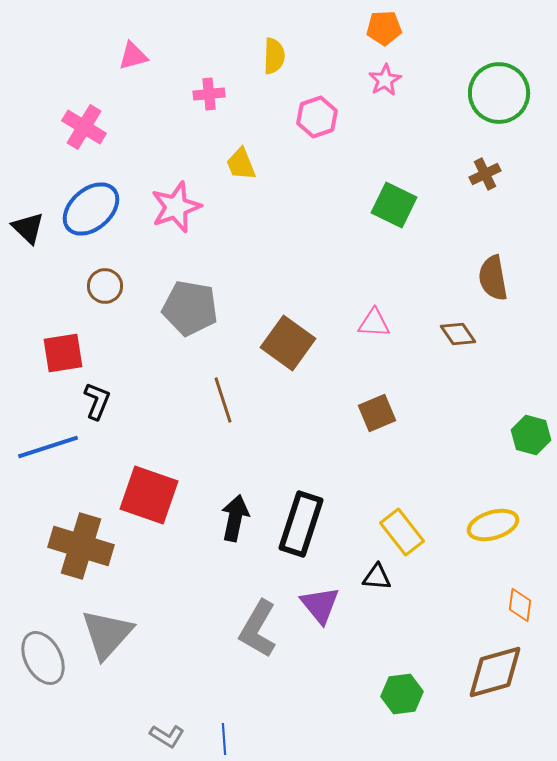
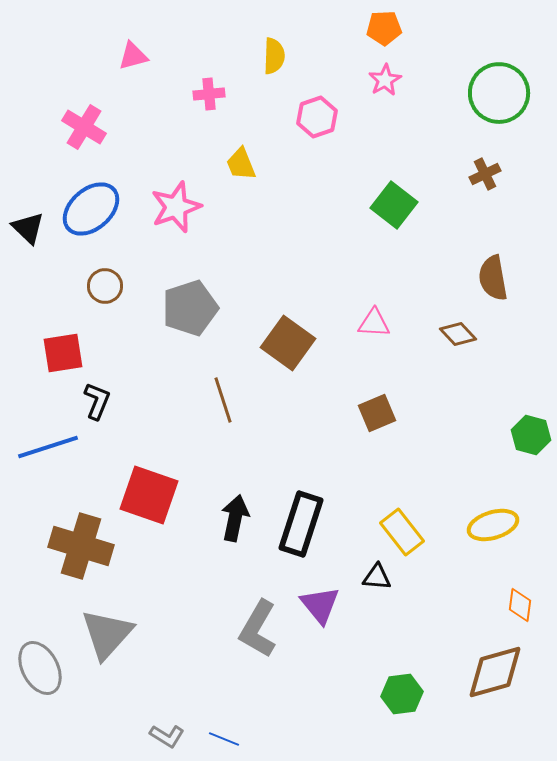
green square at (394, 205): rotated 12 degrees clockwise
gray pentagon at (190, 308): rotated 28 degrees counterclockwise
brown diamond at (458, 334): rotated 9 degrees counterclockwise
gray ellipse at (43, 658): moved 3 px left, 10 px down
blue line at (224, 739): rotated 64 degrees counterclockwise
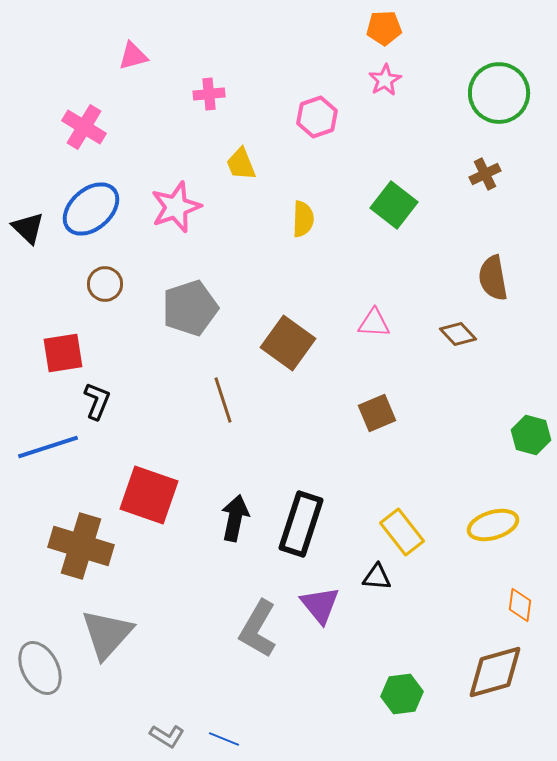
yellow semicircle at (274, 56): moved 29 px right, 163 px down
brown circle at (105, 286): moved 2 px up
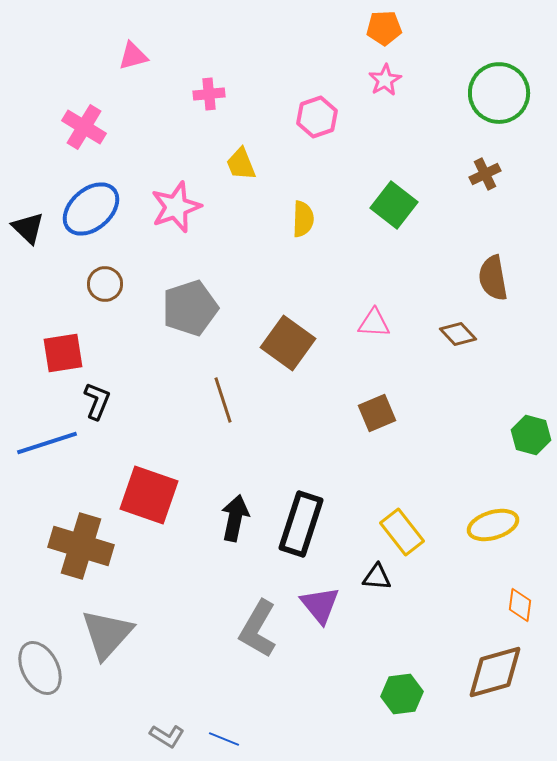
blue line at (48, 447): moved 1 px left, 4 px up
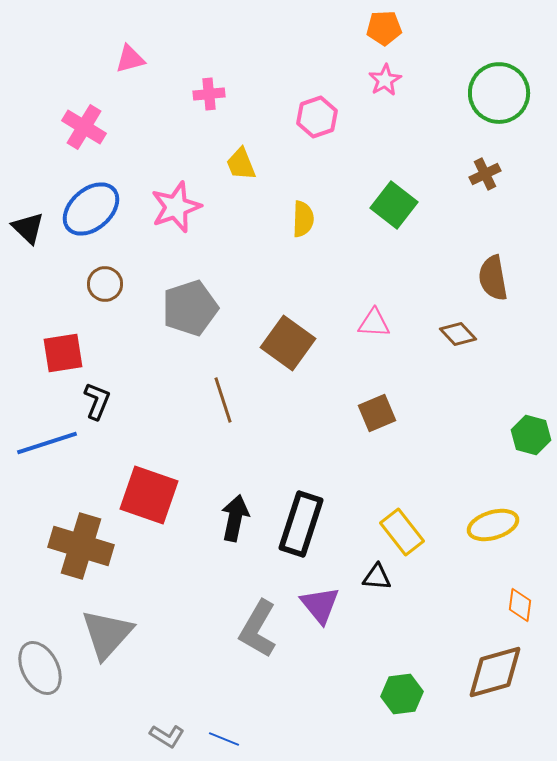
pink triangle at (133, 56): moved 3 px left, 3 px down
